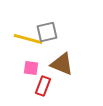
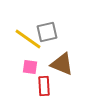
yellow line: rotated 20 degrees clockwise
pink square: moved 1 px left, 1 px up
red rectangle: moved 1 px right; rotated 24 degrees counterclockwise
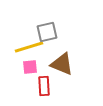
yellow line: moved 1 px right, 8 px down; rotated 52 degrees counterclockwise
pink square: rotated 14 degrees counterclockwise
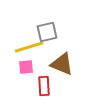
pink square: moved 4 px left
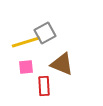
gray square: moved 2 px left, 1 px down; rotated 15 degrees counterclockwise
yellow line: moved 3 px left, 5 px up
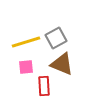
gray square: moved 11 px right, 5 px down
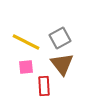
gray square: moved 4 px right
yellow line: rotated 44 degrees clockwise
brown triangle: rotated 30 degrees clockwise
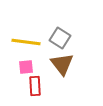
gray square: rotated 30 degrees counterclockwise
yellow line: rotated 20 degrees counterclockwise
red rectangle: moved 9 px left
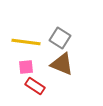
brown triangle: rotated 30 degrees counterclockwise
red rectangle: rotated 54 degrees counterclockwise
